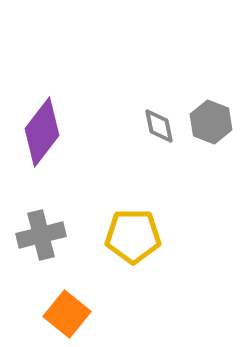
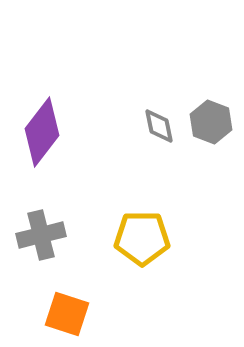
yellow pentagon: moved 9 px right, 2 px down
orange square: rotated 21 degrees counterclockwise
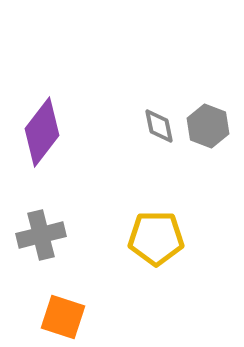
gray hexagon: moved 3 px left, 4 px down
yellow pentagon: moved 14 px right
orange square: moved 4 px left, 3 px down
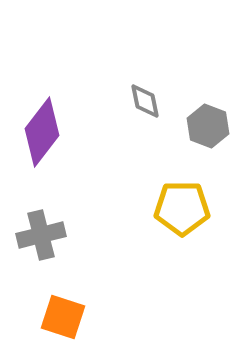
gray diamond: moved 14 px left, 25 px up
yellow pentagon: moved 26 px right, 30 px up
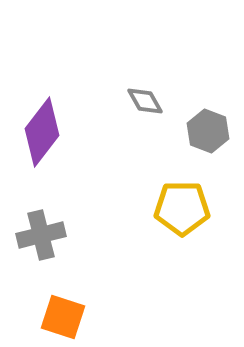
gray diamond: rotated 18 degrees counterclockwise
gray hexagon: moved 5 px down
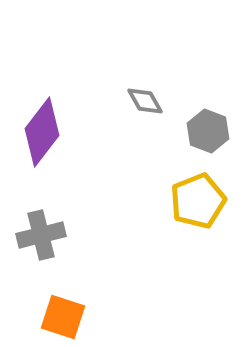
yellow pentagon: moved 16 px right, 7 px up; rotated 22 degrees counterclockwise
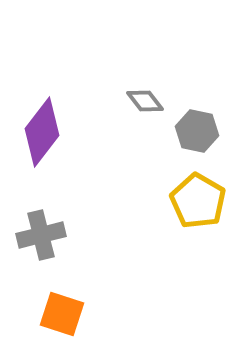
gray diamond: rotated 9 degrees counterclockwise
gray hexagon: moved 11 px left; rotated 9 degrees counterclockwise
yellow pentagon: rotated 20 degrees counterclockwise
orange square: moved 1 px left, 3 px up
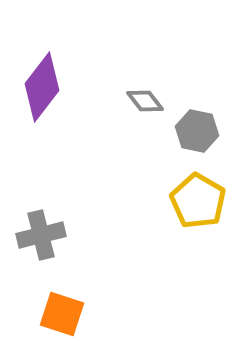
purple diamond: moved 45 px up
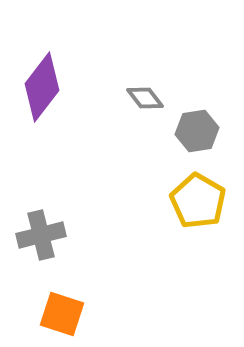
gray diamond: moved 3 px up
gray hexagon: rotated 21 degrees counterclockwise
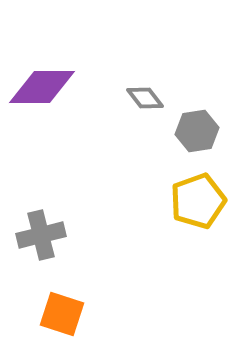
purple diamond: rotated 52 degrees clockwise
yellow pentagon: rotated 22 degrees clockwise
